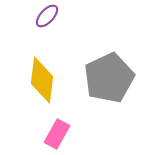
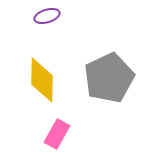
purple ellipse: rotated 30 degrees clockwise
yellow diamond: rotated 6 degrees counterclockwise
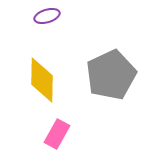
gray pentagon: moved 2 px right, 3 px up
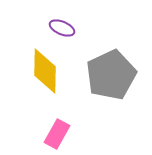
purple ellipse: moved 15 px right, 12 px down; rotated 40 degrees clockwise
yellow diamond: moved 3 px right, 9 px up
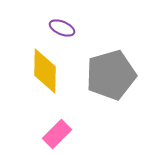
gray pentagon: rotated 9 degrees clockwise
pink rectangle: rotated 16 degrees clockwise
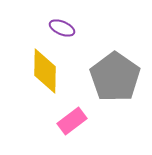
gray pentagon: moved 4 px right, 2 px down; rotated 21 degrees counterclockwise
pink rectangle: moved 15 px right, 13 px up; rotated 8 degrees clockwise
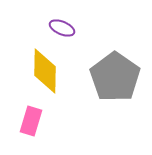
pink rectangle: moved 41 px left; rotated 36 degrees counterclockwise
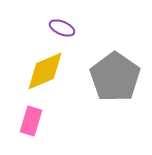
yellow diamond: rotated 66 degrees clockwise
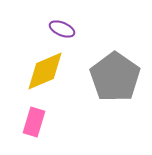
purple ellipse: moved 1 px down
pink rectangle: moved 3 px right, 1 px down
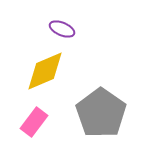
gray pentagon: moved 14 px left, 36 px down
pink rectangle: rotated 20 degrees clockwise
